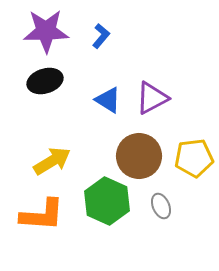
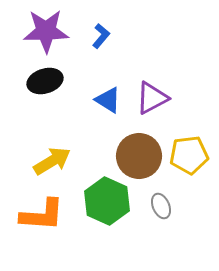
yellow pentagon: moved 5 px left, 3 px up
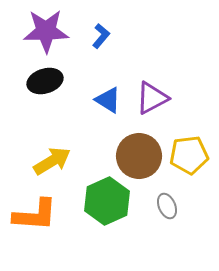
green hexagon: rotated 12 degrees clockwise
gray ellipse: moved 6 px right
orange L-shape: moved 7 px left
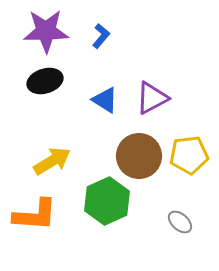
blue triangle: moved 3 px left
gray ellipse: moved 13 px right, 16 px down; rotated 25 degrees counterclockwise
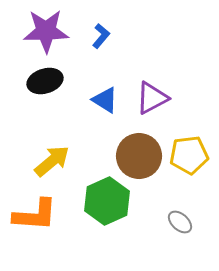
yellow arrow: rotated 9 degrees counterclockwise
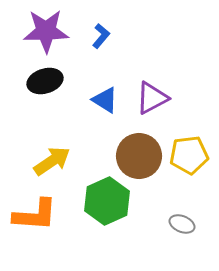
yellow arrow: rotated 6 degrees clockwise
gray ellipse: moved 2 px right, 2 px down; rotated 20 degrees counterclockwise
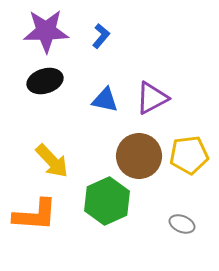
blue triangle: rotated 20 degrees counterclockwise
yellow arrow: rotated 81 degrees clockwise
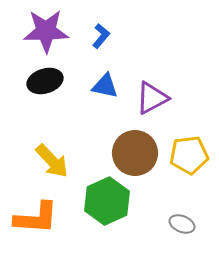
blue triangle: moved 14 px up
brown circle: moved 4 px left, 3 px up
orange L-shape: moved 1 px right, 3 px down
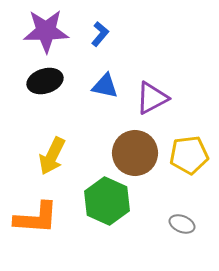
blue L-shape: moved 1 px left, 2 px up
yellow arrow: moved 5 px up; rotated 69 degrees clockwise
green hexagon: rotated 12 degrees counterclockwise
